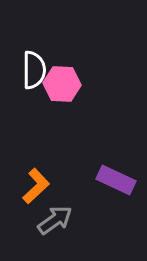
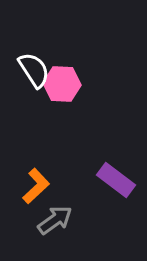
white semicircle: rotated 33 degrees counterclockwise
purple rectangle: rotated 12 degrees clockwise
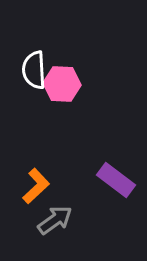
white semicircle: rotated 150 degrees counterclockwise
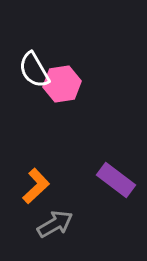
white semicircle: rotated 27 degrees counterclockwise
pink hexagon: rotated 12 degrees counterclockwise
gray arrow: moved 4 px down; rotated 6 degrees clockwise
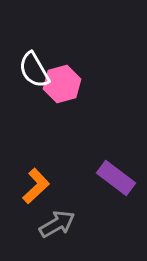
pink hexagon: rotated 6 degrees counterclockwise
purple rectangle: moved 2 px up
gray arrow: moved 2 px right
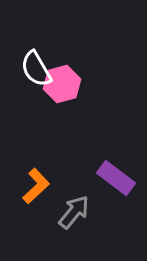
white semicircle: moved 2 px right, 1 px up
gray arrow: moved 17 px right, 12 px up; rotated 21 degrees counterclockwise
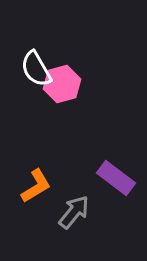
orange L-shape: rotated 12 degrees clockwise
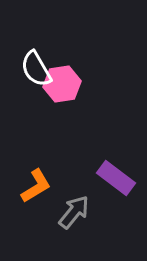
pink hexagon: rotated 6 degrees clockwise
